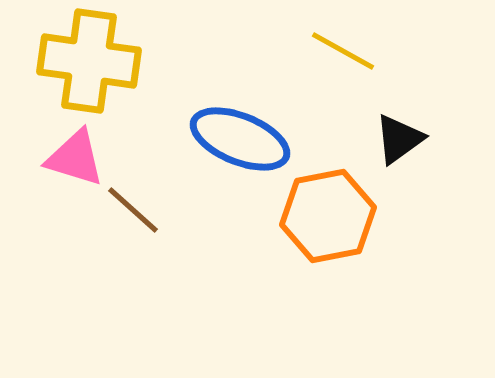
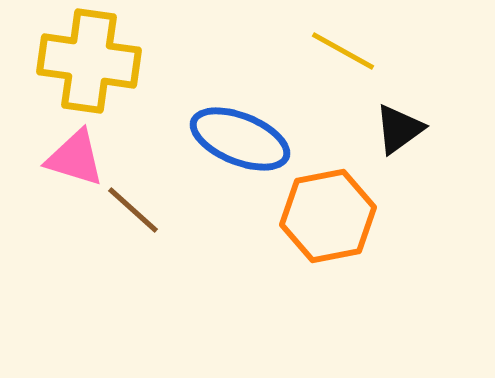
black triangle: moved 10 px up
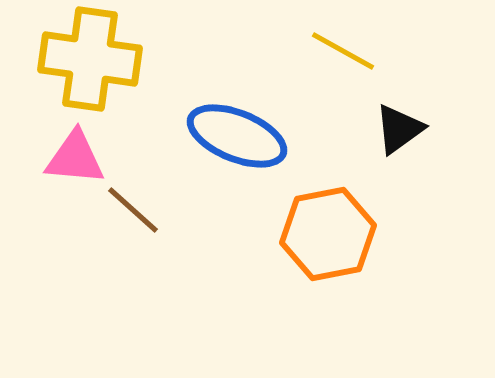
yellow cross: moved 1 px right, 2 px up
blue ellipse: moved 3 px left, 3 px up
pink triangle: rotated 12 degrees counterclockwise
orange hexagon: moved 18 px down
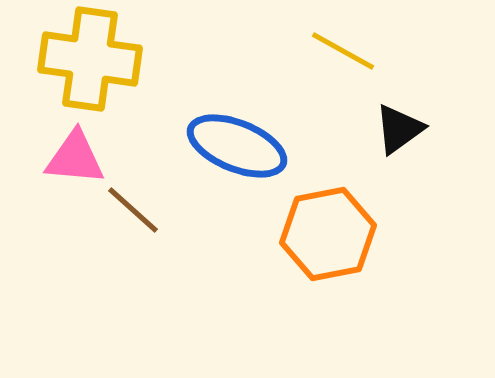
blue ellipse: moved 10 px down
